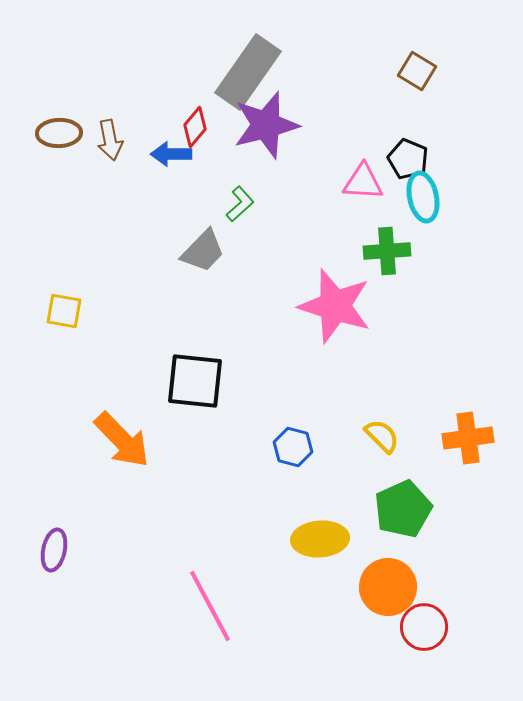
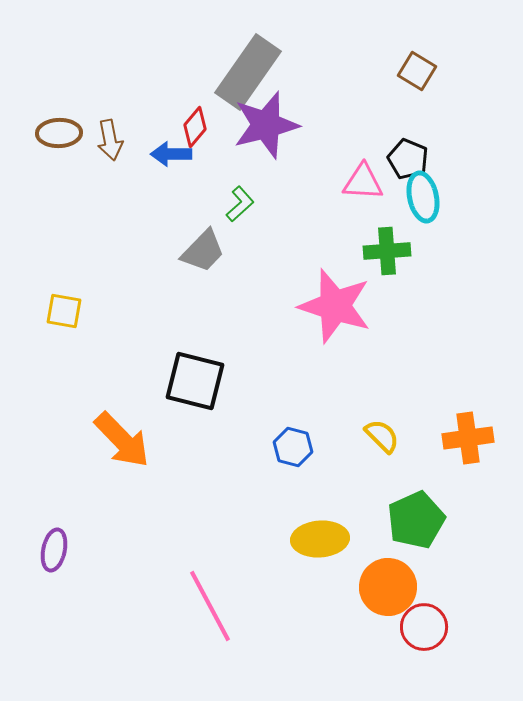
black square: rotated 8 degrees clockwise
green pentagon: moved 13 px right, 11 px down
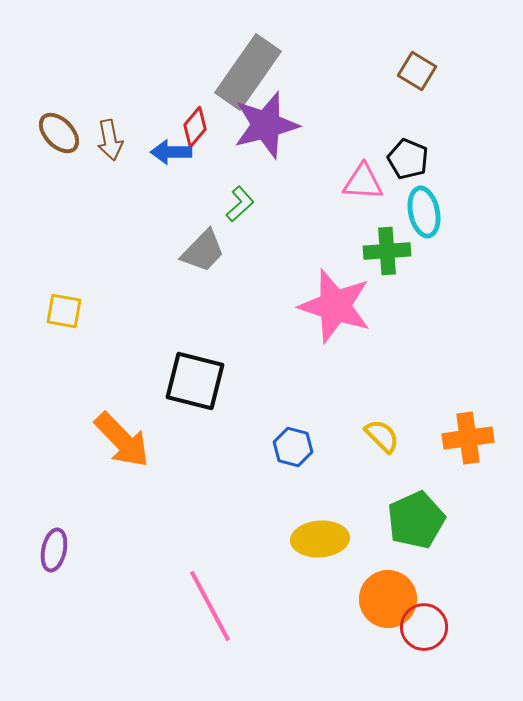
brown ellipse: rotated 48 degrees clockwise
blue arrow: moved 2 px up
cyan ellipse: moved 1 px right, 15 px down
orange circle: moved 12 px down
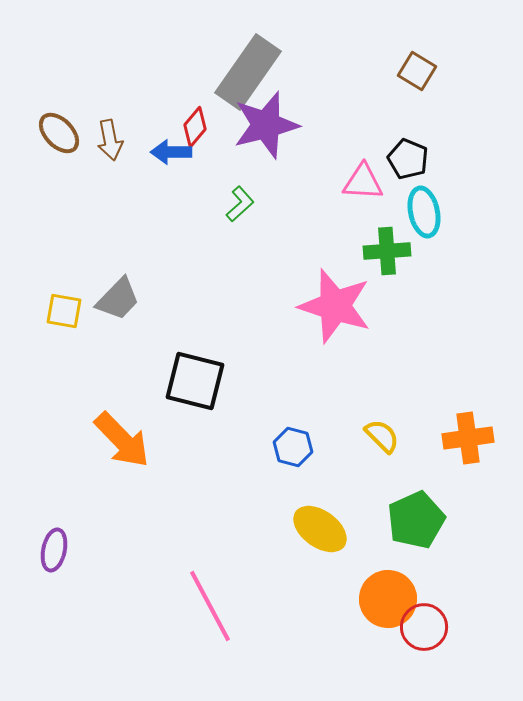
gray trapezoid: moved 85 px left, 48 px down
yellow ellipse: moved 10 px up; rotated 40 degrees clockwise
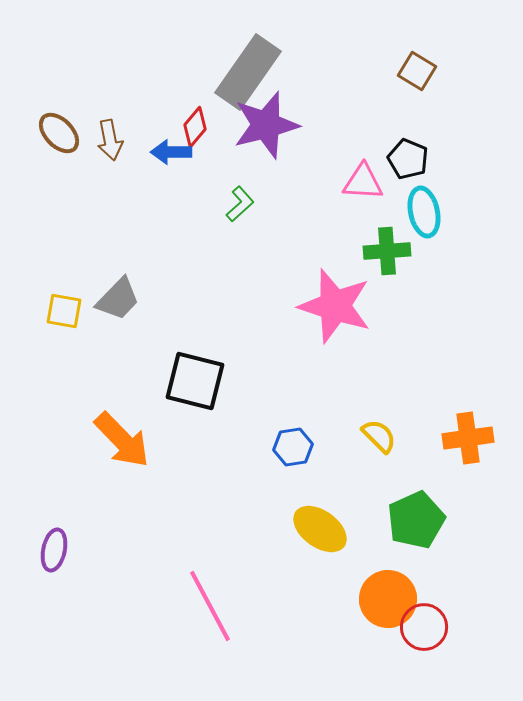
yellow semicircle: moved 3 px left
blue hexagon: rotated 24 degrees counterclockwise
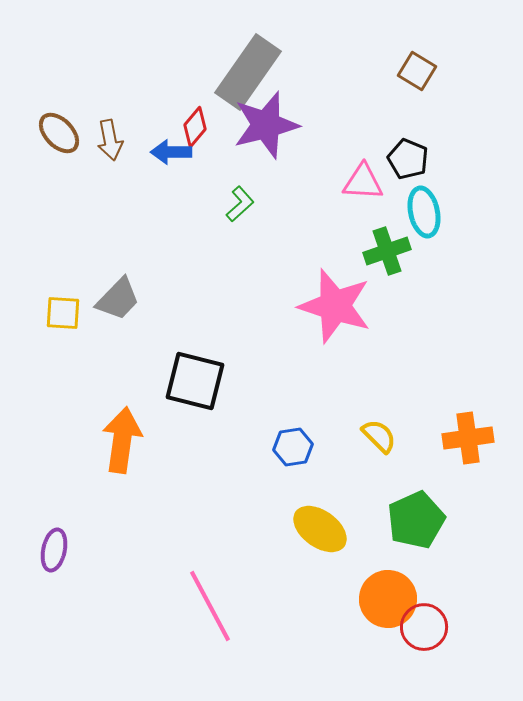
green cross: rotated 15 degrees counterclockwise
yellow square: moved 1 px left, 2 px down; rotated 6 degrees counterclockwise
orange arrow: rotated 128 degrees counterclockwise
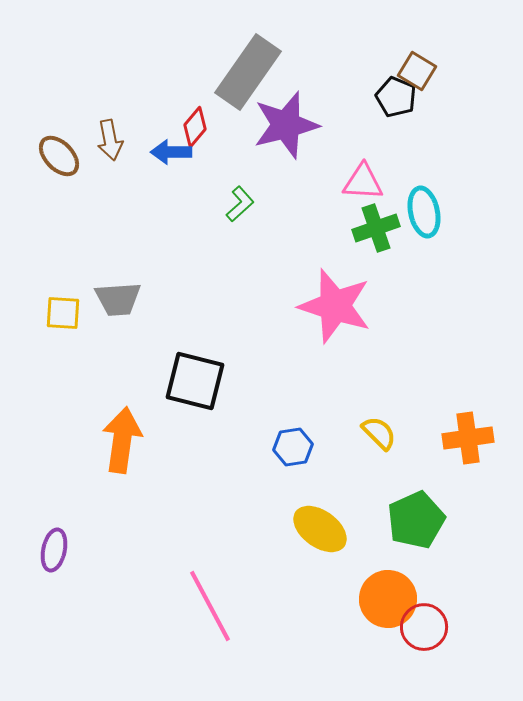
purple star: moved 20 px right
brown ellipse: moved 23 px down
black pentagon: moved 12 px left, 62 px up
green cross: moved 11 px left, 23 px up
gray trapezoid: rotated 42 degrees clockwise
yellow semicircle: moved 3 px up
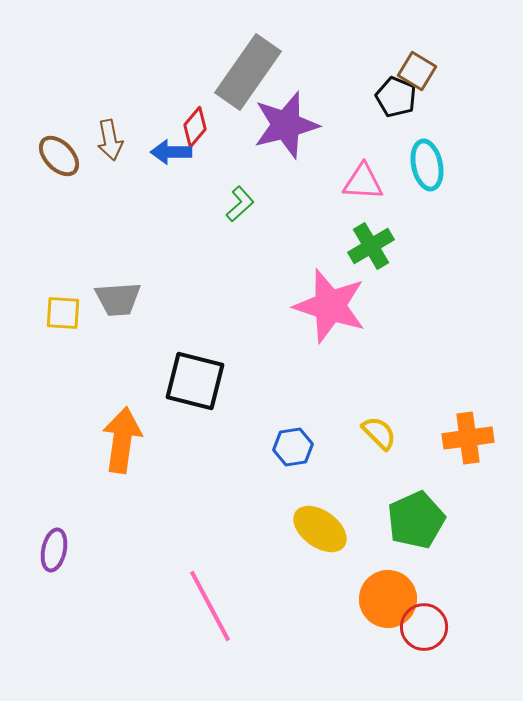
cyan ellipse: moved 3 px right, 47 px up
green cross: moved 5 px left, 18 px down; rotated 12 degrees counterclockwise
pink star: moved 5 px left
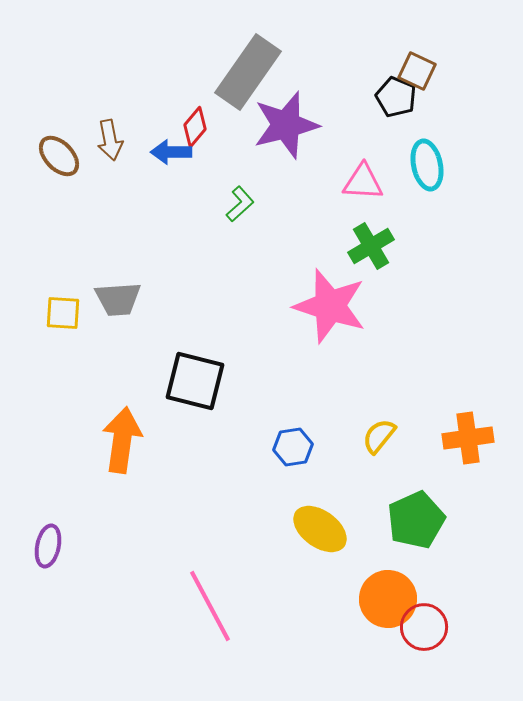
brown square: rotated 6 degrees counterclockwise
yellow semicircle: moved 3 px down; rotated 96 degrees counterclockwise
purple ellipse: moved 6 px left, 4 px up
